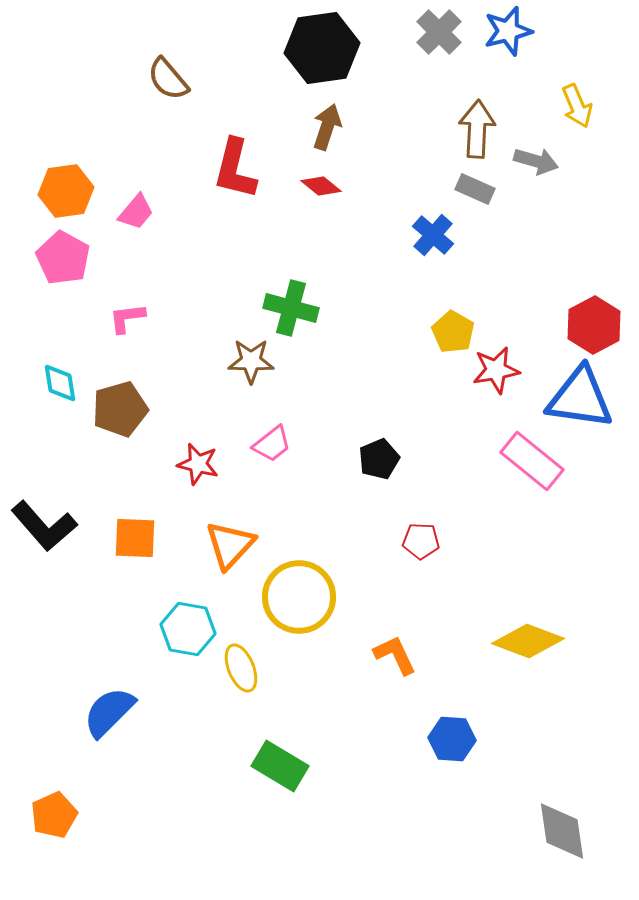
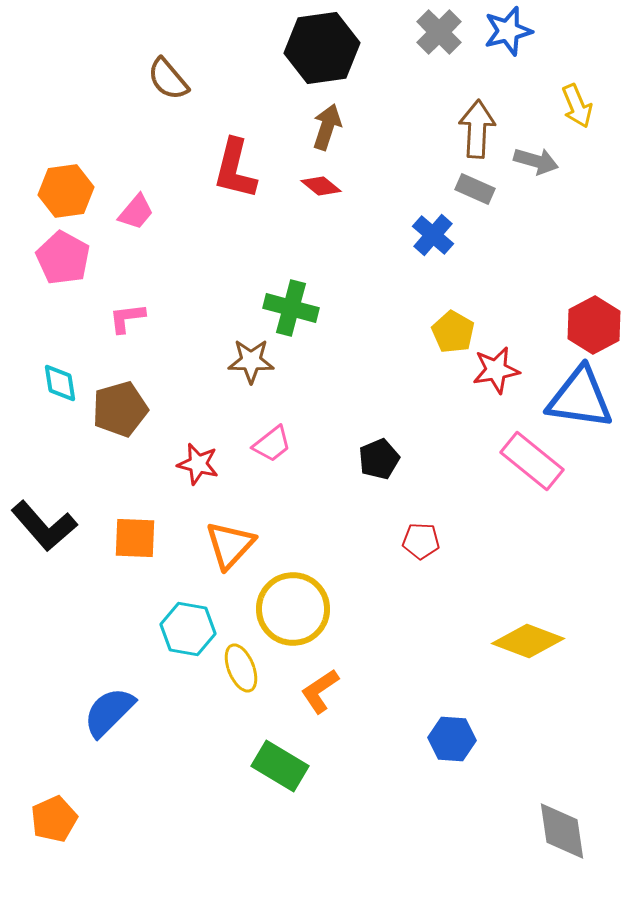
yellow circle at (299, 597): moved 6 px left, 12 px down
orange L-shape at (395, 655): moved 75 px left, 36 px down; rotated 99 degrees counterclockwise
orange pentagon at (54, 815): moved 4 px down
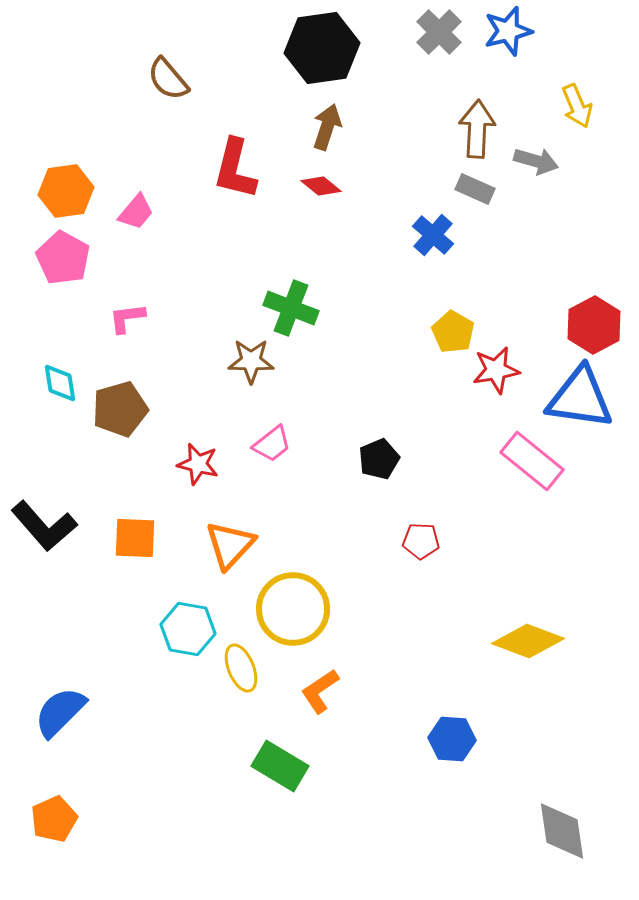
green cross at (291, 308): rotated 6 degrees clockwise
blue semicircle at (109, 712): moved 49 px left
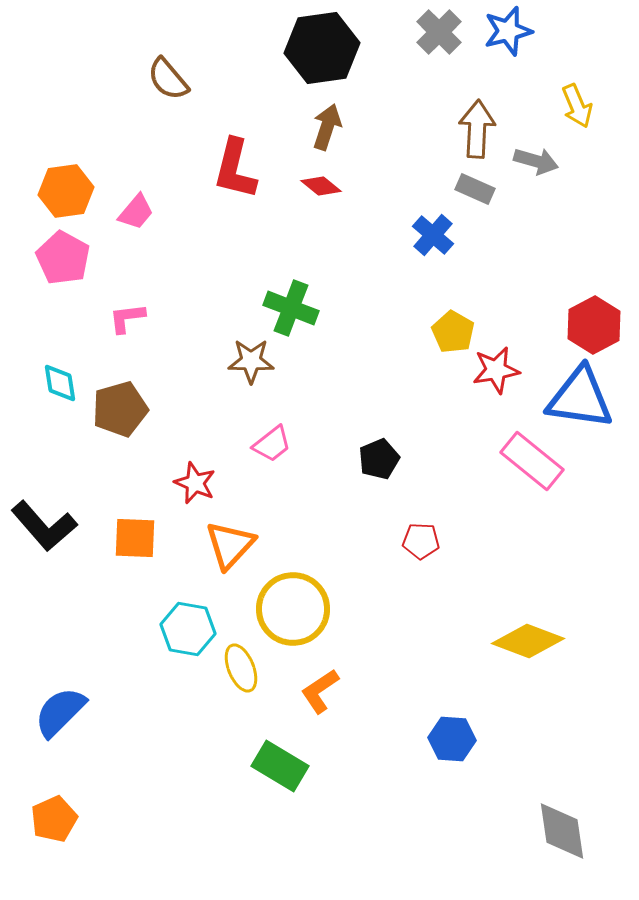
red star at (198, 464): moved 3 px left, 19 px down; rotated 9 degrees clockwise
